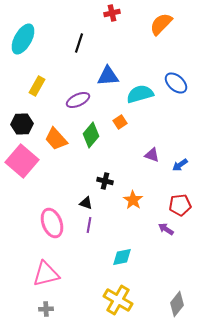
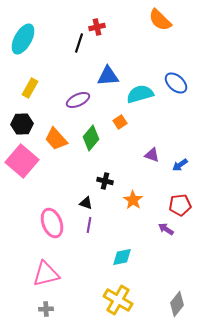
red cross: moved 15 px left, 14 px down
orange semicircle: moved 1 px left, 4 px up; rotated 90 degrees counterclockwise
yellow rectangle: moved 7 px left, 2 px down
green diamond: moved 3 px down
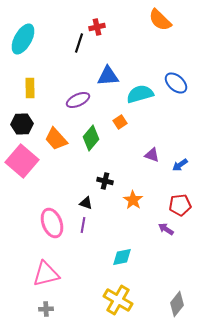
yellow rectangle: rotated 30 degrees counterclockwise
purple line: moved 6 px left
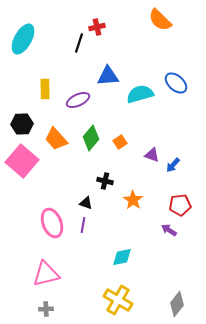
yellow rectangle: moved 15 px right, 1 px down
orange square: moved 20 px down
blue arrow: moved 7 px left; rotated 14 degrees counterclockwise
purple arrow: moved 3 px right, 1 px down
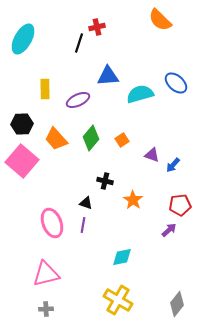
orange square: moved 2 px right, 2 px up
purple arrow: rotated 105 degrees clockwise
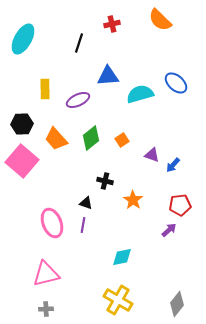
red cross: moved 15 px right, 3 px up
green diamond: rotated 10 degrees clockwise
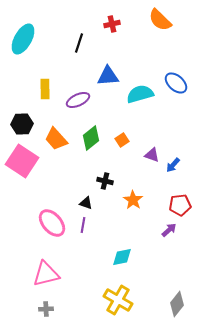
pink square: rotated 8 degrees counterclockwise
pink ellipse: rotated 20 degrees counterclockwise
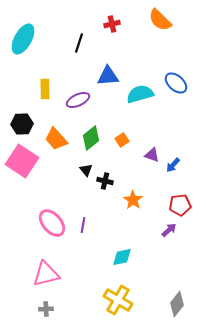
black triangle: moved 33 px up; rotated 32 degrees clockwise
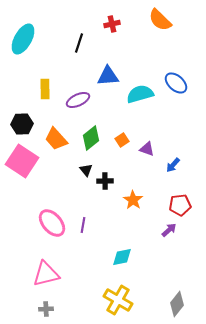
purple triangle: moved 5 px left, 6 px up
black cross: rotated 14 degrees counterclockwise
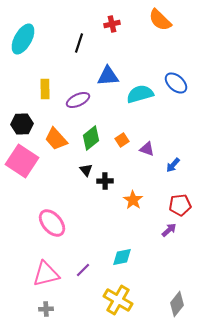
purple line: moved 45 px down; rotated 35 degrees clockwise
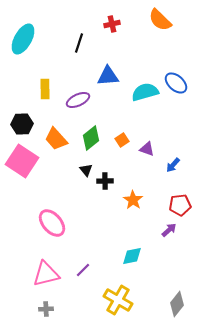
cyan semicircle: moved 5 px right, 2 px up
cyan diamond: moved 10 px right, 1 px up
